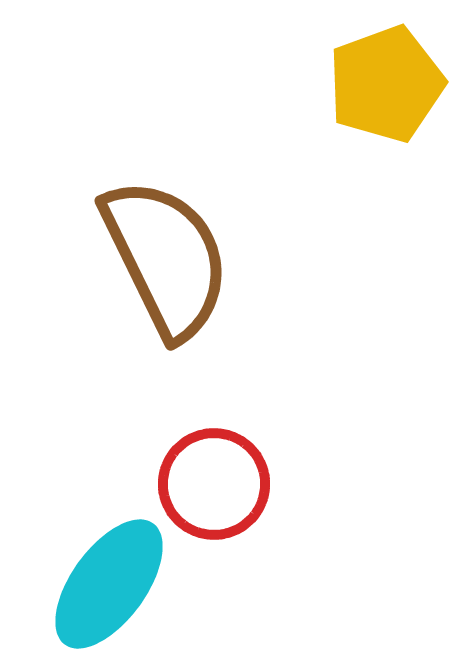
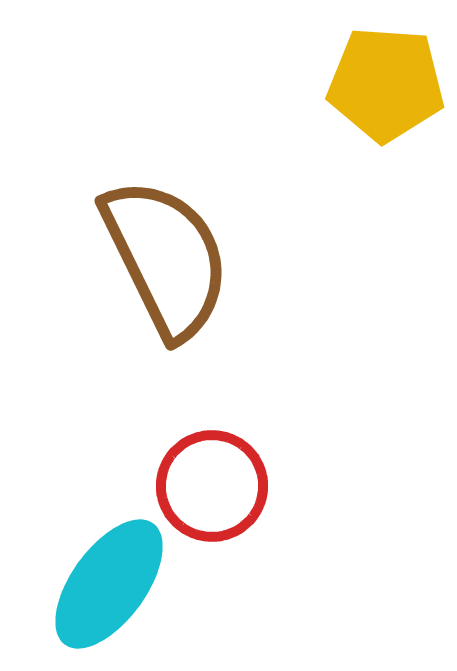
yellow pentagon: rotated 24 degrees clockwise
red circle: moved 2 px left, 2 px down
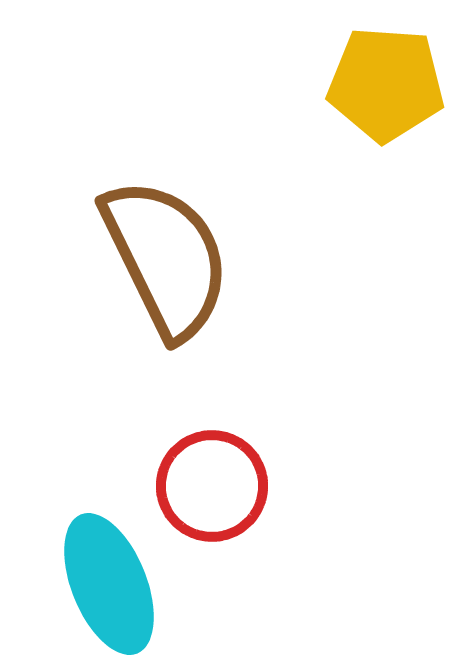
cyan ellipse: rotated 58 degrees counterclockwise
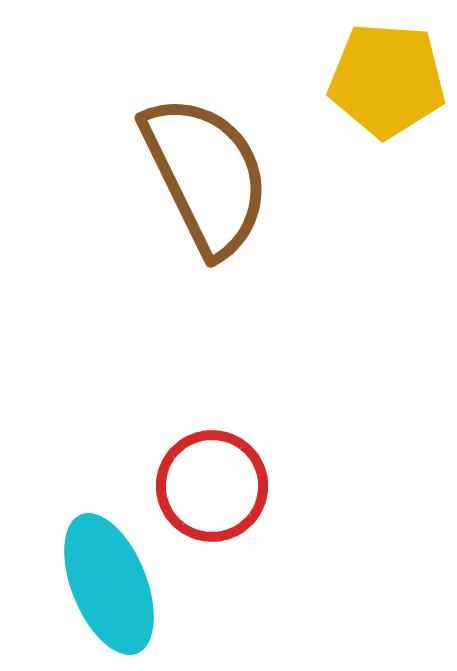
yellow pentagon: moved 1 px right, 4 px up
brown semicircle: moved 40 px right, 83 px up
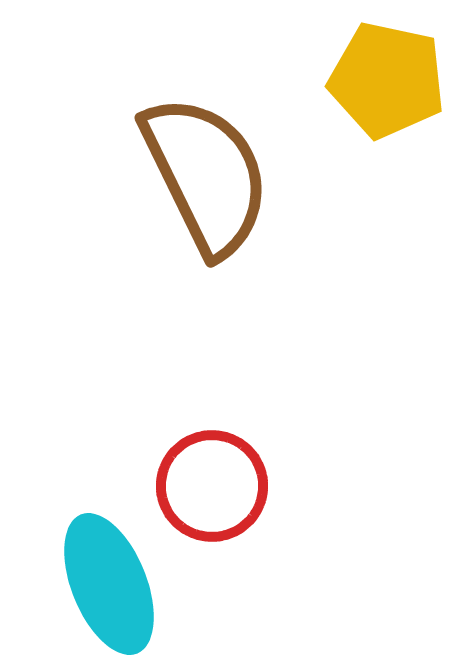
yellow pentagon: rotated 8 degrees clockwise
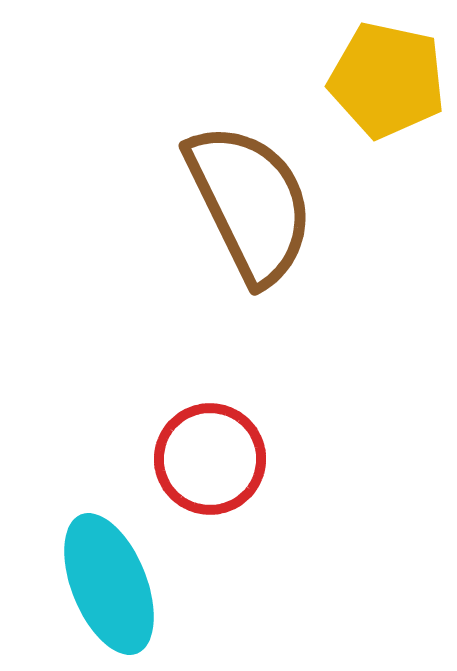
brown semicircle: moved 44 px right, 28 px down
red circle: moved 2 px left, 27 px up
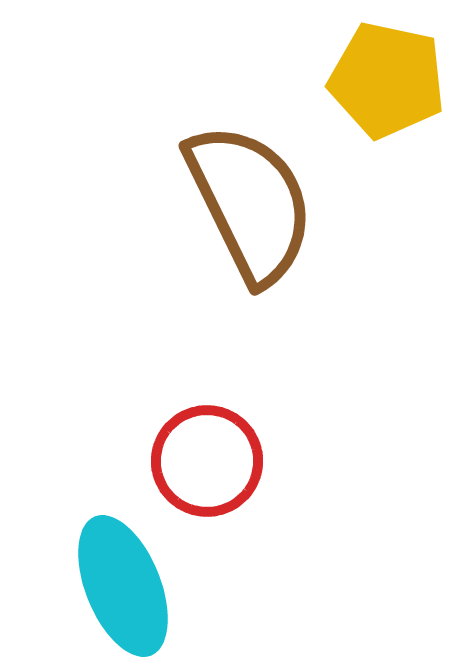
red circle: moved 3 px left, 2 px down
cyan ellipse: moved 14 px right, 2 px down
